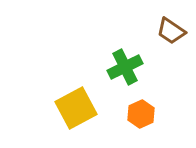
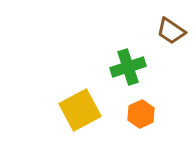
green cross: moved 3 px right; rotated 8 degrees clockwise
yellow square: moved 4 px right, 2 px down
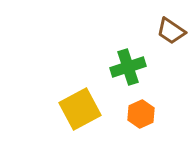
yellow square: moved 1 px up
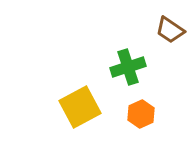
brown trapezoid: moved 1 px left, 1 px up
yellow square: moved 2 px up
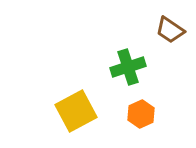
yellow square: moved 4 px left, 4 px down
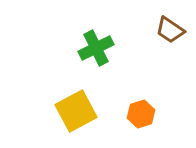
green cross: moved 32 px left, 19 px up; rotated 8 degrees counterclockwise
orange hexagon: rotated 8 degrees clockwise
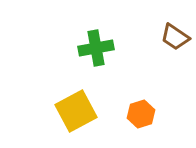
brown trapezoid: moved 5 px right, 7 px down
green cross: rotated 16 degrees clockwise
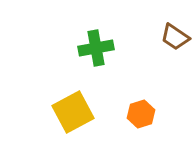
yellow square: moved 3 px left, 1 px down
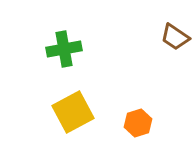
green cross: moved 32 px left, 1 px down
orange hexagon: moved 3 px left, 9 px down
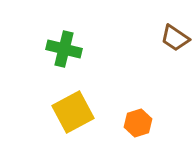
brown trapezoid: moved 1 px down
green cross: rotated 24 degrees clockwise
